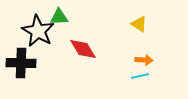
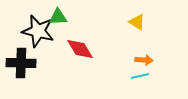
green triangle: moved 1 px left
yellow triangle: moved 2 px left, 2 px up
black star: rotated 16 degrees counterclockwise
red diamond: moved 3 px left
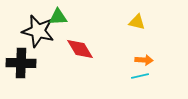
yellow triangle: rotated 18 degrees counterclockwise
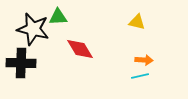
black star: moved 5 px left, 2 px up
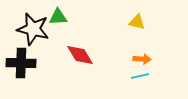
red diamond: moved 6 px down
orange arrow: moved 2 px left, 1 px up
